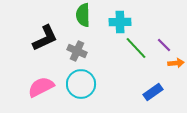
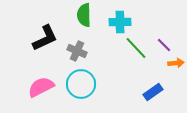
green semicircle: moved 1 px right
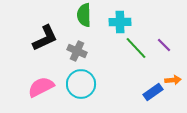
orange arrow: moved 3 px left, 17 px down
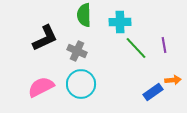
purple line: rotated 35 degrees clockwise
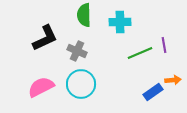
green line: moved 4 px right, 5 px down; rotated 70 degrees counterclockwise
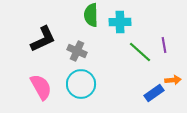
green semicircle: moved 7 px right
black L-shape: moved 2 px left, 1 px down
green line: moved 1 px up; rotated 65 degrees clockwise
pink semicircle: rotated 88 degrees clockwise
blue rectangle: moved 1 px right, 1 px down
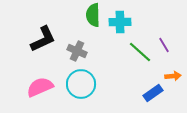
green semicircle: moved 2 px right
purple line: rotated 21 degrees counterclockwise
orange arrow: moved 4 px up
pink semicircle: moved 1 px left; rotated 84 degrees counterclockwise
blue rectangle: moved 1 px left
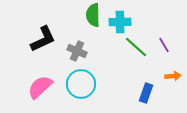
green line: moved 4 px left, 5 px up
pink semicircle: rotated 20 degrees counterclockwise
blue rectangle: moved 7 px left; rotated 36 degrees counterclockwise
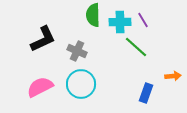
purple line: moved 21 px left, 25 px up
pink semicircle: rotated 16 degrees clockwise
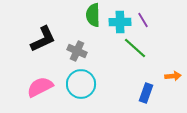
green line: moved 1 px left, 1 px down
